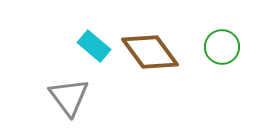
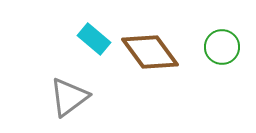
cyan rectangle: moved 7 px up
gray triangle: rotated 30 degrees clockwise
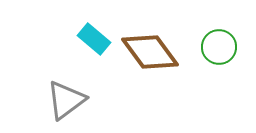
green circle: moved 3 px left
gray triangle: moved 3 px left, 3 px down
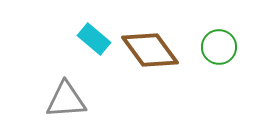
brown diamond: moved 2 px up
gray triangle: rotated 33 degrees clockwise
